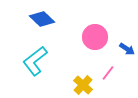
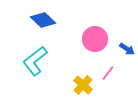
blue diamond: moved 1 px right, 1 px down
pink circle: moved 2 px down
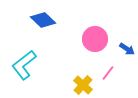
cyan L-shape: moved 11 px left, 4 px down
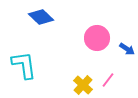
blue diamond: moved 2 px left, 3 px up
pink circle: moved 2 px right, 1 px up
cyan L-shape: rotated 120 degrees clockwise
pink line: moved 7 px down
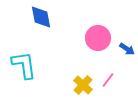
blue diamond: rotated 35 degrees clockwise
pink circle: moved 1 px right
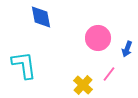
blue arrow: rotated 77 degrees clockwise
pink line: moved 1 px right, 6 px up
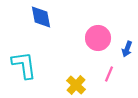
pink line: rotated 14 degrees counterclockwise
yellow cross: moved 7 px left
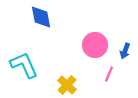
pink circle: moved 3 px left, 7 px down
blue arrow: moved 2 px left, 2 px down
cyan L-shape: rotated 16 degrees counterclockwise
yellow cross: moved 9 px left
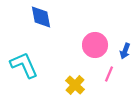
yellow cross: moved 8 px right
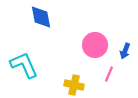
yellow cross: moved 1 px left; rotated 30 degrees counterclockwise
